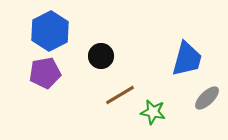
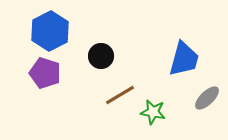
blue trapezoid: moved 3 px left
purple pentagon: rotated 28 degrees clockwise
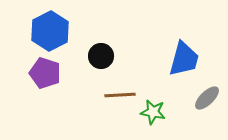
brown line: rotated 28 degrees clockwise
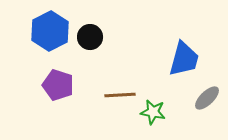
black circle: moved 11 px left, 19 px up
purple pentagon: moved 13 px right, 12 px down
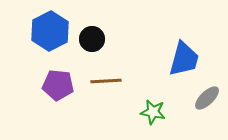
black circle: moved 2 px right, 2 px down
purple pentagon: rotated 12 degrees counterclockwise
brown line: moved 14 px left, 14 px up
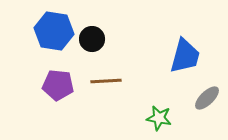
blue hexagon: moved 4 px right; rotated 24 degrees counterclockwise
blue trapezoid: moved 1 px right, 3 px up
green star: moved 6 px right, 6 px down
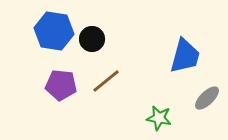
brown line: rotated 36 degrees counterclockwise
purple pentagon: moved 3 px right
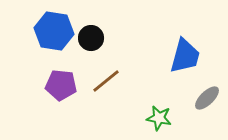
black circle: moved 1 px left, 1 px up
